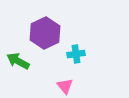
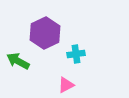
pink triangle: moved 1 px right, 1 px up; rotated 42 degrees clockwise
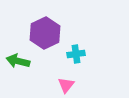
green arrow: rotated 15 degrees counterclockwise
pink triangle: rotated 24 degrees counterclockwise
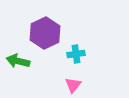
pink triangle: moved 7 px right
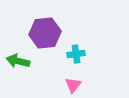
purple hexagon: rotated 20 degrees clockwise
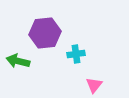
pink triangle: moved 21 px right
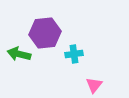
cyan cross: moved 2 px left
green arrow: moved 1 px right, 7 px up
